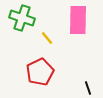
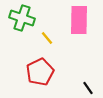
pink rectangle: moved 1 px right
black line: rotated 16 degrees counterclockwise
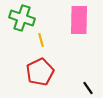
yellow line: moved 6 px left, 2 px down; rotated 24 degrees clockwise
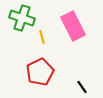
pink rectangle: moved 6 px left, 6 px down; rotated 28 degrees counterclockwise
yellow line: moved 1 px right, 3 px up
black line: moved 6 px left, 1 px up
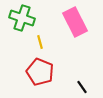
pink rectangle: moved 2 px right, 4 px up
yellow line: moved 2 px left, 5 px down
red pentagon: rotated 24 degrees counterclockwise
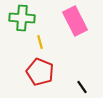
green cross: rotated 15 degrees counterclockwise
pink rectangle: moved 1 px up
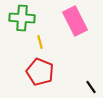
black line: moved 9 px right
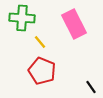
pink rectangle: moved 1 px left, 3 px down
yellow line: rotated 24 degrees counterclockwise
red pentagon: moved 2 px right, 1 px up
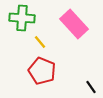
pink rectangle: rotated 16 degrees counterclockwise
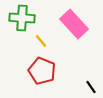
yellow line: moved 1 px right, 1 px up
